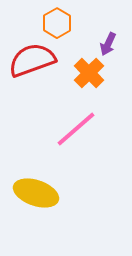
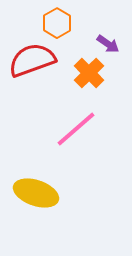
purple arrow: rotated 80 degrees counterclockwise
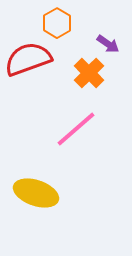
red semicircle: moved 4 px left, 1 px up
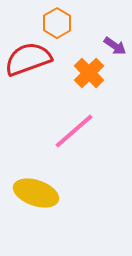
purple arrow: moved 7 px right, 2 px down
pink line: moved 2 px left, 2 px down
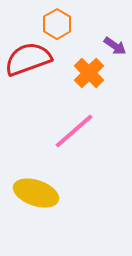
orange hexagon: moved 1 px down
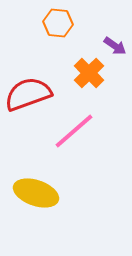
orange hexagon: moved 1 px right, 1 px up; rotated 24 degrees counterclockwise
red semicircle: moved 35 px down
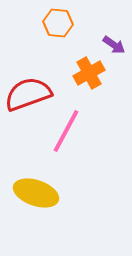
purple arrow: moved 1 px left, 1 px up
orange cross: rotated 16 degrees clockwise
pink line: moved 8 px left; rotated 21 degrees counterclockwise
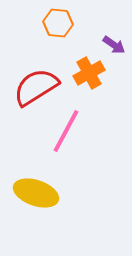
red semicircle: moved 8 px right, 7 px up; rotated 12 degrees counterclockwise
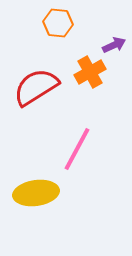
purple arrow: rotated 60 degrees counterclockwise
orange cross: moved 1 px right, 1 px up
pink line: moved 11 px right, 18 px down
yellow ellipse: rotated 27 degrees counterclockwise
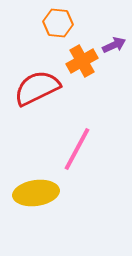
orange cross: moved 8 px left, 11 px up
red semicircle: moved 1 px right, 1 px down; rotated 6 degrees clockwise
